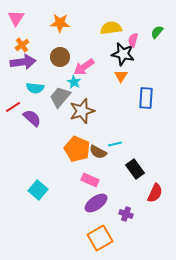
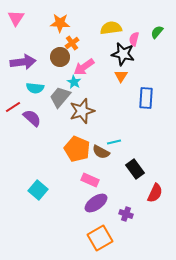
pink semicircle: moved 1 px right, 1 px up
orange cross: moved 50 px right, 2 px up
cyan line: moved 1 px left, 2 px up
brown semicircle: moved 3 px right
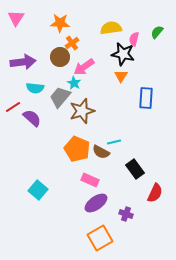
cyan star: moved 1 px down
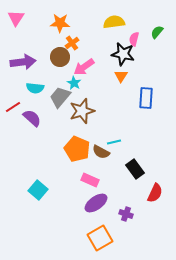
yellow semicircle: moved 3 px right, 6 px up
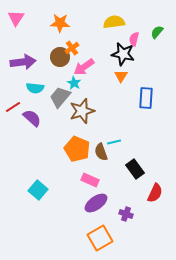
orange cross: moved 5 px down
brown semicircle: rotated 42 degrees clockwise
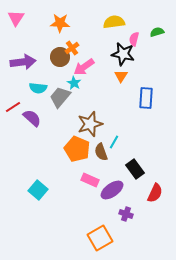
green semicircle: rotated 32 degrees clockwise
cyan semicircle: moved 3 px right
brown star: moved 8 px right, 13 px down
cyan line: rotated 48 degrees counterclockwise
purple ellipse: moved 16 px right, 13 px up
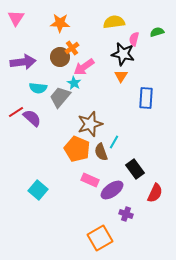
red line: moved 3 px right, 5 px down
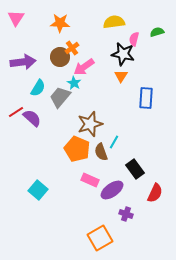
cyan semicircle: rotated 66 degrees counterclockwise
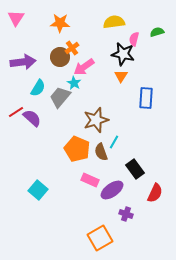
brown star: moved 6 px right, 4 px up
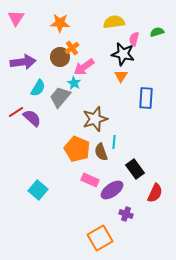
brown star: moved 1 px left, 1 px up
cyan line: rotated 24 degrees counterclockwise
